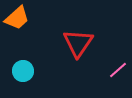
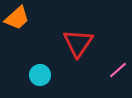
cyan circle: moved 17 px right, 4 px down
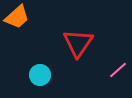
orange trapezoid: moved 1 px up
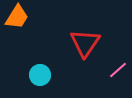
orange trapezoid: rotated 16 degrees counterclockwise
red triangle: moved 7 px right
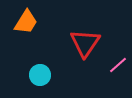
orange trapezoid: moved 9 px right, 5 px down
pink line: moved 5 px up
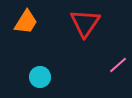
red triangle: moved 20 px up
cyan circle: moved 2 px down
